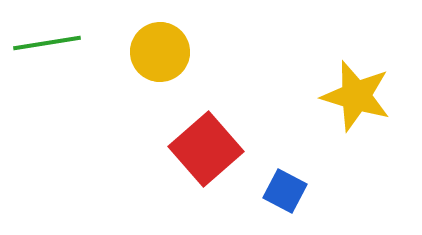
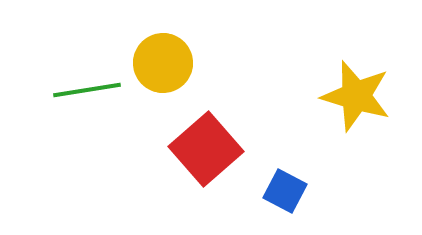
green line: moved 40 px right, 47 px down
yellow circle: moved 3 px right, 11 px down
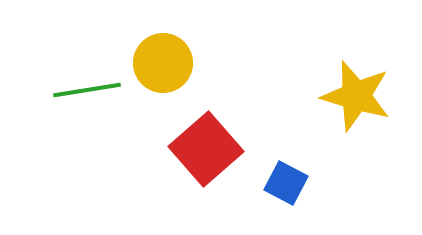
blue square: moved 1 px right, 8 px up
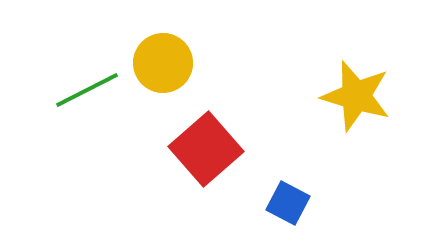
green line: rotated 18 degrees counterclockwise
blue square: moved 2 px right, 20 px down
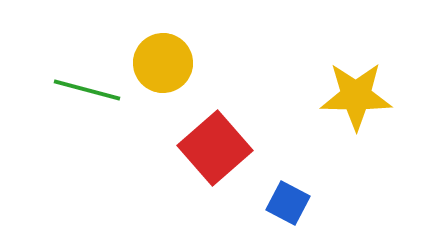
green line: rotated 42 degrees clockwise
yellow star: rotated 16 degrees counterclockwise
red square: moved 9 px right, 1 px up
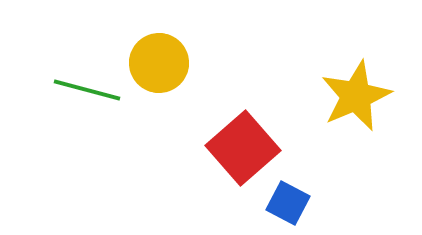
yellow circle: moved 4 px left
yellow star: rotated 24 degrees counterclockwise
red square: moved 28 px right
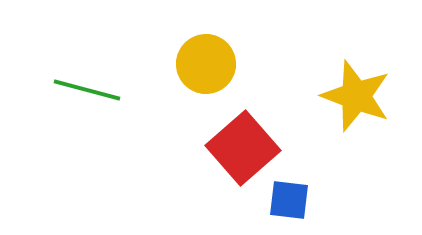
yellow circle: moved 47 px right, 1 px down
yellow star: rotated 28 degrees counterclockwise
blue square: moved 1 px right, 3 px up; rotated 21 degrees counterclockwise
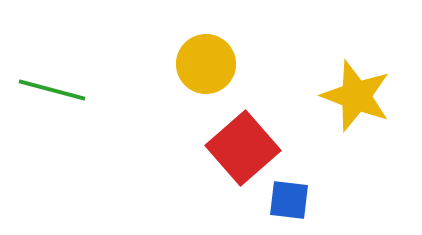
green line: moved 35 px left
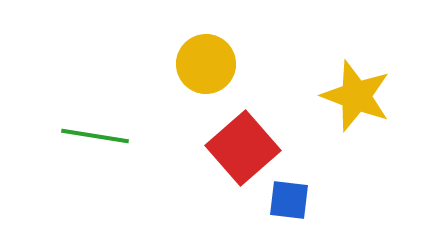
green line: moved 43 px right, 46 px down; rotated 6 degrees counterclockwise
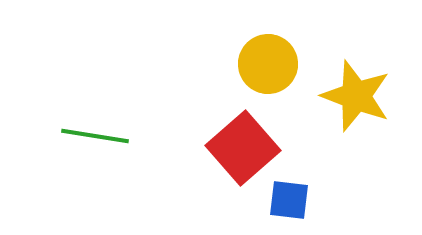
yellow circle: moved 62 px right
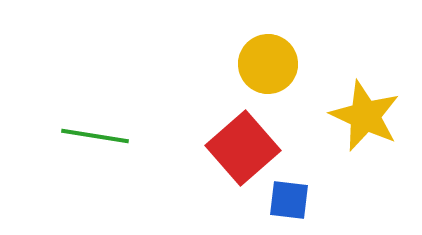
yellow star: moved 9 px right, 20 px down; rotated 4 degrees clockwise
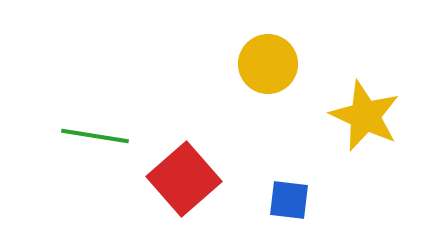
red square: moved 59 px left, 31 px down
